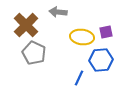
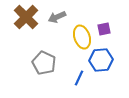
gray arrow: moved 1 px left, 5 px down; rotated 30 degrees counterclockwise
brown cross: moved 8 px up
purple square: moved 2 px left, 3 px up
yellow ellipse: rotated 65 degrees clockwise
gray pentagon: moved 10 px right, 10 px down
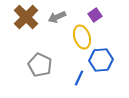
purple square: moved 9 px left, 14 px up; rotated 24 degrees counterclockwise
gray pentagon: moved 4 px left, 2 px down
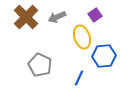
blue hexagon: moved 3 px right, 4 px up
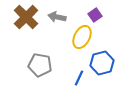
gray arrow: rotated 36 degrees clockwise
yellow ellipse: rotated 45 degrees clockwise
blue hexagon: moved 2 px left, 7 px down; rotated 10 degrees counterclockwise
gray pentagon: rotated 15 degrees counterclockwise
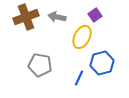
brown cross: rotated 25 degrees clockwise
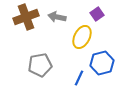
purple square: moved 2 px right, 1 px up
gray pentagon: rotated 20 degrees counterclockwise
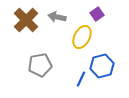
brown cross: moved 3 px down; rotated 25 degrees counterclockwise
blue hexagon: moved 3 px down
blue line: moved 2 px right, 1 px down
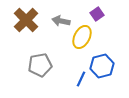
gray arrow: moved 4 px right, 4 px down
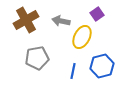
brown cross: rotated 15 degrees clockwise
gray pentagon: moved 3 px left, 7 px up
blue line: moved 8 px left, 8 px up; rotated 14 degrees counterclockwise
